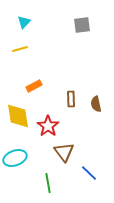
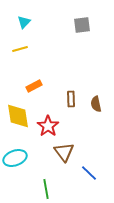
green line: moved 2 px left, 6 px down
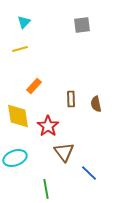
orange rectangle: rotated 21 degrees counterclockwise
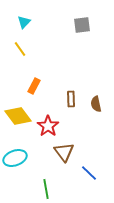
yellow line: rotated 70 degrees clockwise
orange rectangle: rotated 14 degrees counterclockwise
yellow diamond: rotated 28 degrees counterclockwise
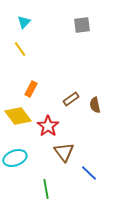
orange rectangle: moved 3 px left, 3 px down
brown rectangle: rotated 56 degrees clockwise
brown semicircle: moved 1 px left, 1 px down
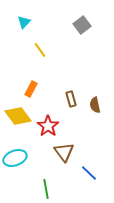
gray square: rotated 30 degrees counterclockwise
yellow line: moved 20 px right, 1 px down
brown rectangle: rotated 70 degrees counterclockwise
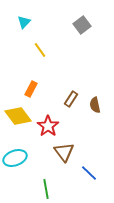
brown rectangle: rotated 49 degrees clockwise
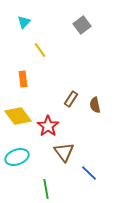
orange rectangle: moved 8 px left, 10 px up; rotated 35 degrees counterclockwise
cyan ellipse: moved 2 px right, 1 px up
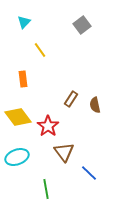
yellow diamond: moved 1 px down
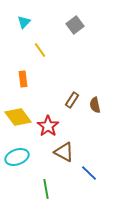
gray square: moved 7 px left
brown rectangle: moved 1 px right, 1 px down
brown triangle: rotated 25 degrees counterclockwise
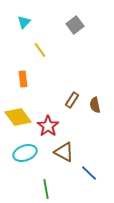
cyan ellipse: moved 8 px right, 4 px up
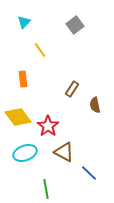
brown rectangle: moved 11 px up
